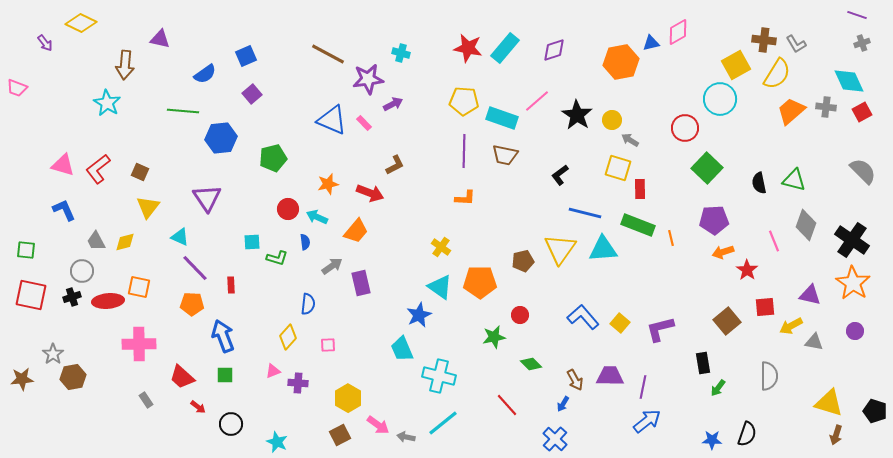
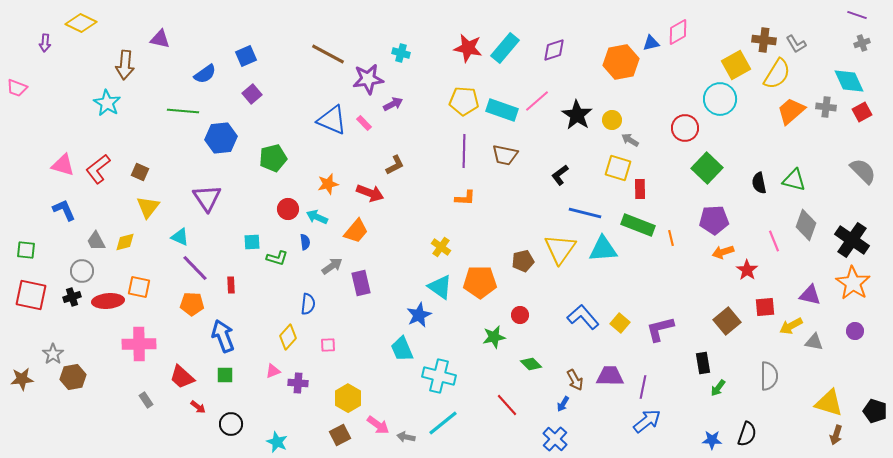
purple arrow at (45, 43): rotated 42 degrees clockwise
cyan rectangle at (502, 118): moved 8 px up
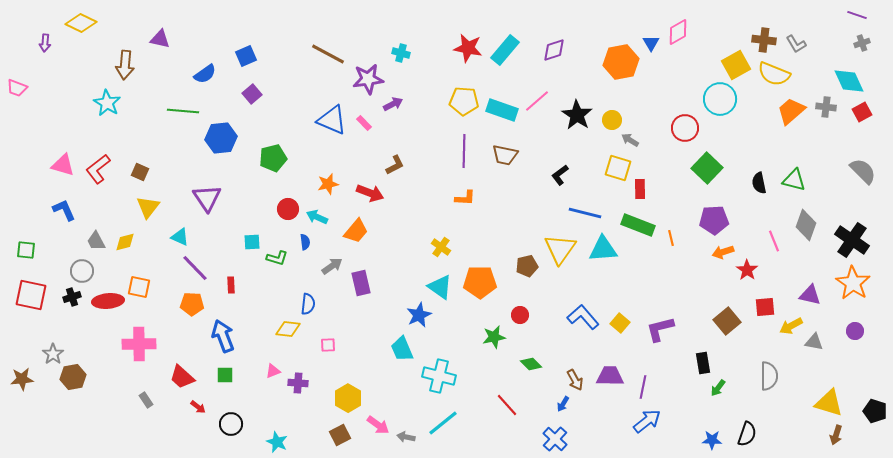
blue triangle at (651, 43): rotated 48 degrees counterclockwise
cyan rectangle at (505, 48): moved 2 px down
yellow semicircle at (777, 74): moved 3 px left; rotated 80 degrees clockwise
brown pentagon at (523, 261): moved 4 px right, 5 px down
yellow diamond at (288, 337): moved 8 px up; rotated 55 degrees clockwise
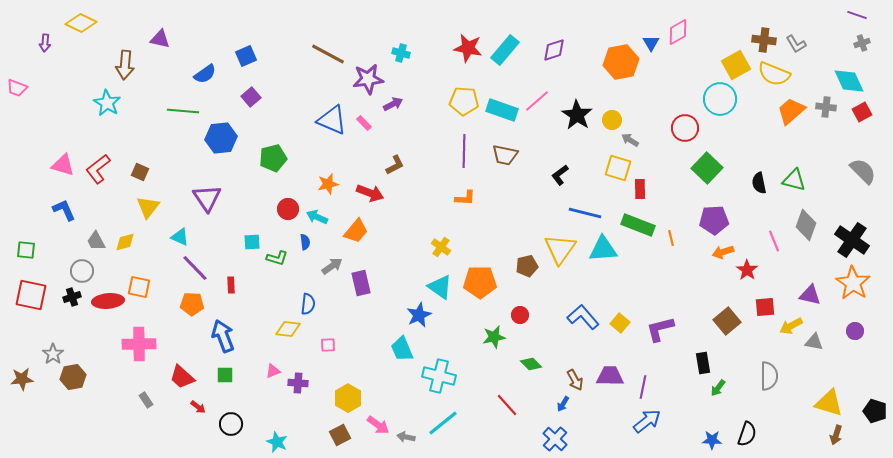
purple square at (252, 94): moved 1 px left, 3 px down
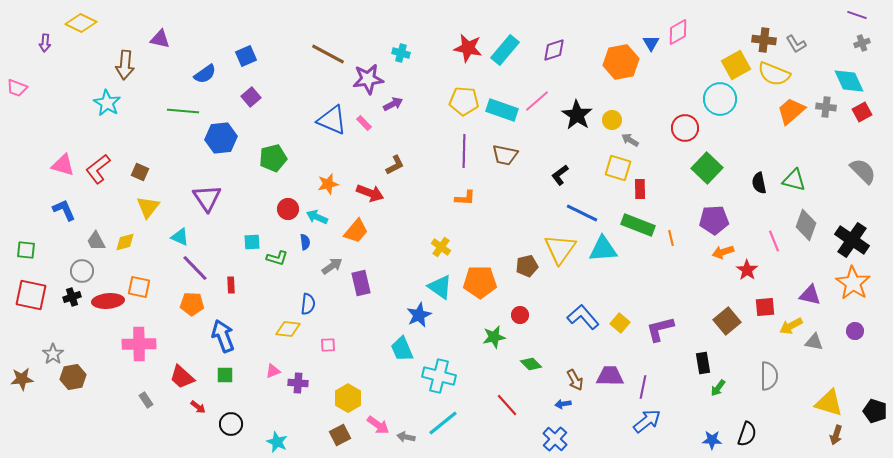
blue line at (585, 213): moved 3 px left; rotated 12 degrees clockwise
blue arrow at (563, 404): rotated 49 degrees clockwise
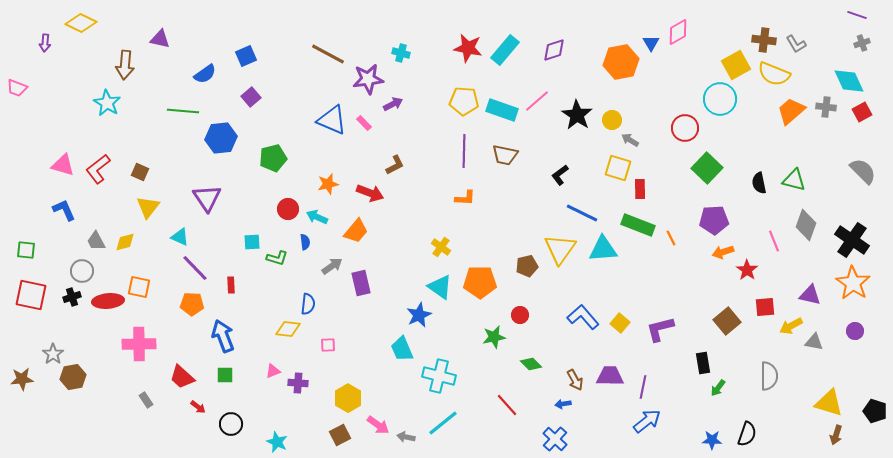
orange line at (671, 238): rotated 14 degrees counterclockwise
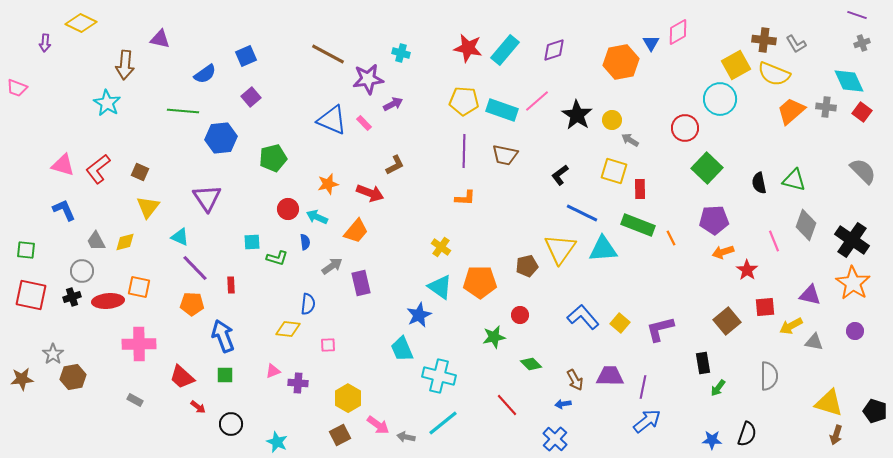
red square at (862, 112): rotated 24 degrees counterclockwise
yellow square at (618, 168): moved 4 px left, 3 px down
gray rectangle at (146, 400): moved 11 px left; rotated 28 degrees counterclockwise
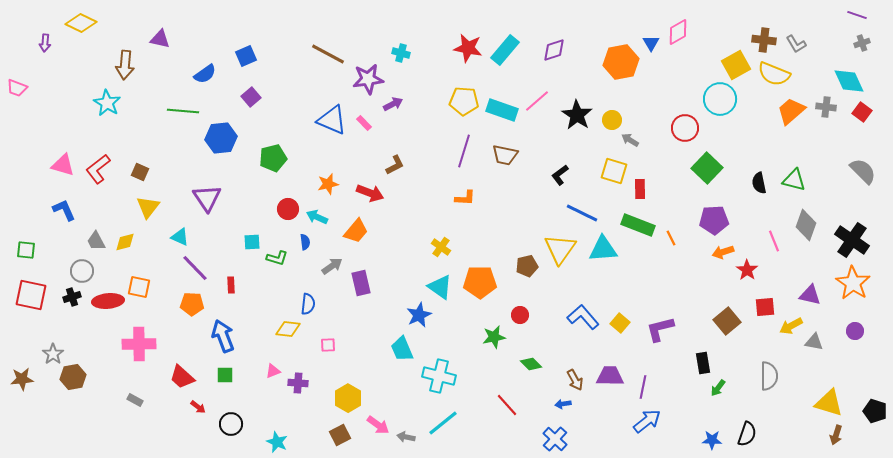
purple line at (464, 151): rotated 16 degrees clockwise
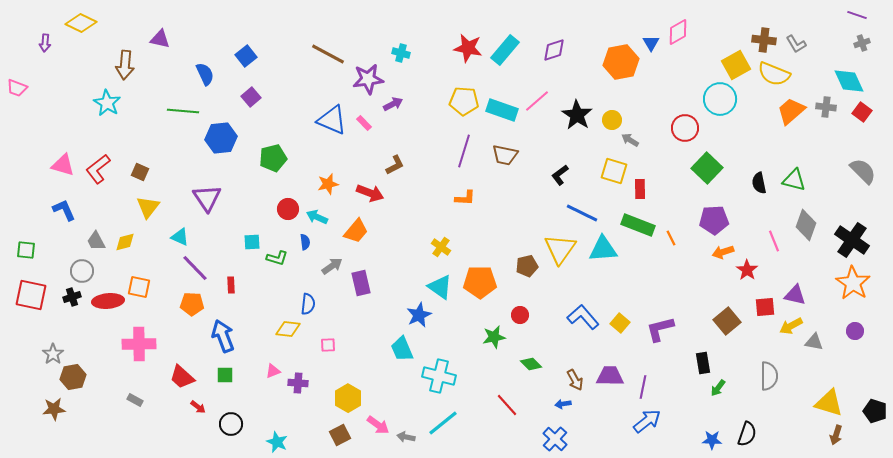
blue square at (246, 56): rotated 15 degrees counterclockwise
blue semicircle at (205, 74): rotated 80 degrees counterclockwise
purple triangle at (810, 295): moved 15 px left
brown star at (22, 379): moved 32 px right, 30 px down
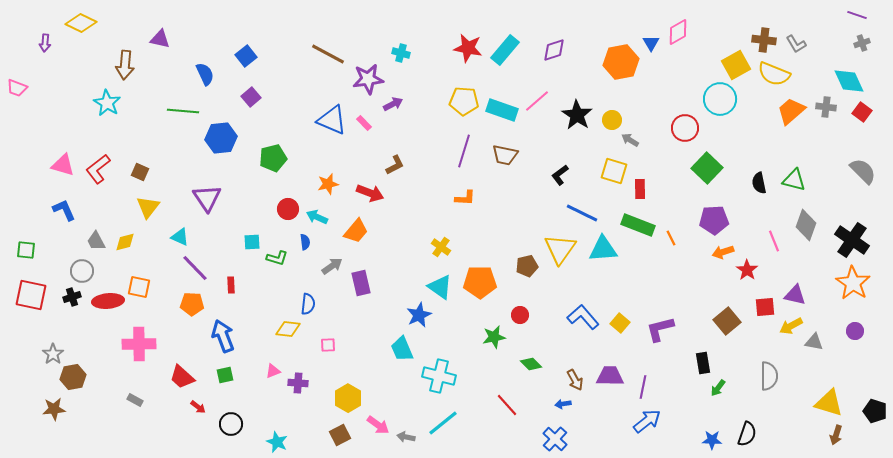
green square at (225, 375): rotated 12 degrees counterclockwise
